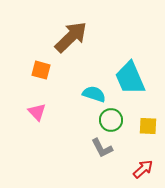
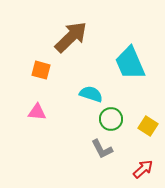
cyan trapezoid: moved 15 px up
cyan semicircle: moved 3 px left
pink triangle: rotated 42 degrees counterclockwise
green circle: moved 1 px up
yellow square: rotated 30 degrees clockwise
gray L-shape: moved 1 px down
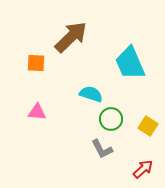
orange square: moved 5 px left, 7 px up; rotated 12 degrees counterclockwise
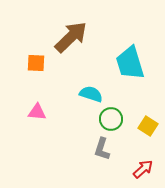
cyan trapezoid: rotated 6 degrees clockwise
gray L-shape: rotated 45 degrees clockwise
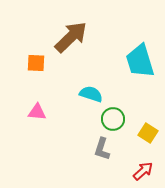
cyan trapezoid: moved 10 px right, 2 px up
green circle: moved 2 px right
yellow square: moved 7 px down
red arrow: moved 2 px down
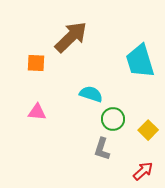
yellow square: moved 3 px up; rotated 12 degrees clockwise
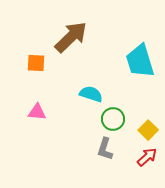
gray L-shape: moved 3 px right
red arrow: moved 4 px right, 14 px up
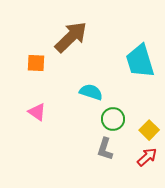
cyan semicircle: moved 2 px up
pink triangle: rotated 30 degrees clockwise
yellow square: moved 1 px right
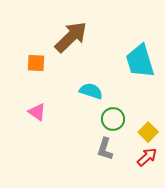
cyan semicircle: moved 1 px up
yellow square: moved 1 px left, 2 px down
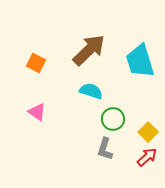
brown arrow: moved 18 px right, 13 px down
orange square: rotated 24 degrees clockwise
